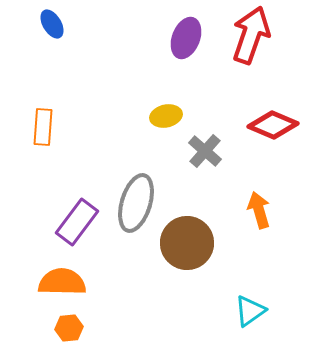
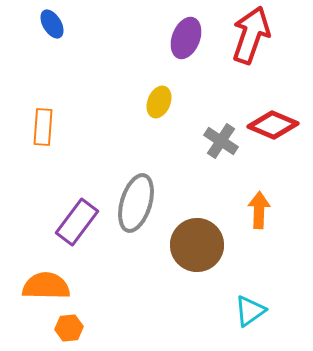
yellow ellipse: moved 7 px left, 14 px up; rotated 56 degrees counterclockwise
gray cross: moved 16 px right, 10 px up; rotated 8 degrees counterclockwise
orange arrow: rotated 18 degrees clockwise
brown circle: moved 10 px right, 2 px down
orange semicircle: moved 16 px left, 4 px down
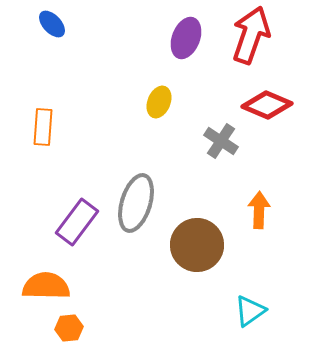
blue ellipse: rotated 12 degrees counterclockwise
red diamond: moved 6 px left, 20 px up
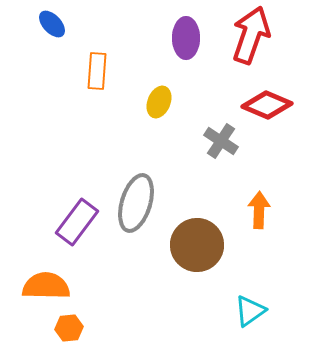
purple ellipse: rotated 21 degrees counterclockwise
orange rectangle: moved 54 px right, 56 px up
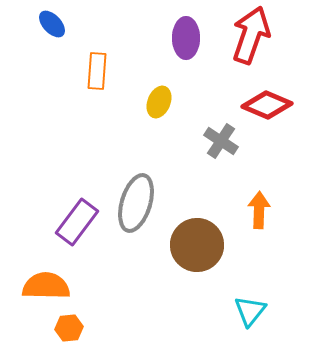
cyan triangle: rotated 16 degrees counterclockwise
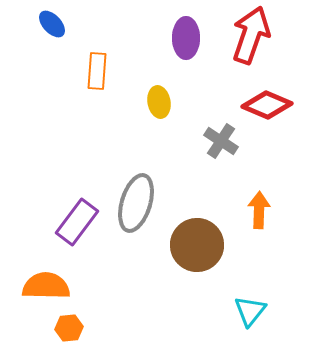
yellow ellipse: rotated 32 degrees counterclockwise
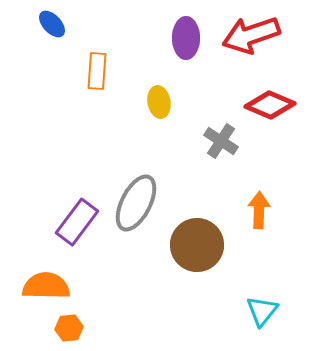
red arrow: rotated 128 degrees counterclockwise
red diamond: moved 3 px right
gray ellipse: rotated 10 degrees clockwise
cyan triangle: moved 12 px right
